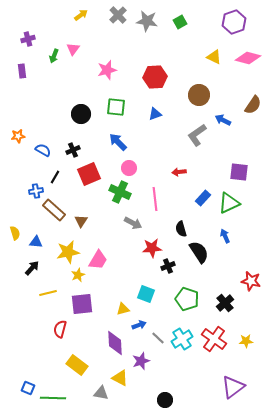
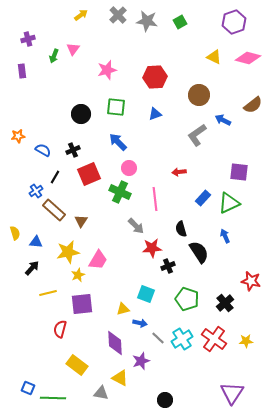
brown semicircle at (253, 105): rotated 18 degrees clockwise
blue cross at (36, 191): rotated 24 degrees counterclockwise
gray arrow at (133, 223): moved 3 px right, 3 px down; rotated 18 degrees clockwise
blue arrow at (139, 325): moved 1 px right, 2 px up; rotated 32 degrees clockwise
purple triangle at (233, 387): moved 1 px left, 6 px down; rotated 20 degrees counterclockwise
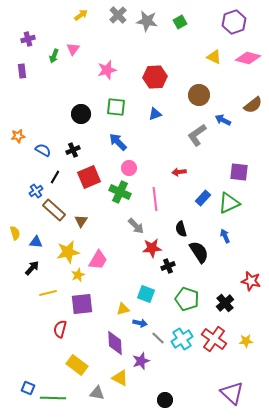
red square at (89, 174): moved 3 px down
gray triangle at (101, 393): moved 4 px left
purple triangle at (232, 393): rotated 20 degrees counterclockwise
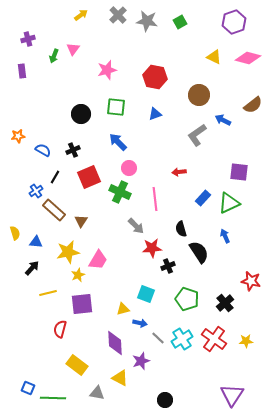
red hexagon at (155, 77): rotated 15 degrees clockwise
purple triangle at (232, 393): moved 2 px down; rotated 20 degrees clockwise
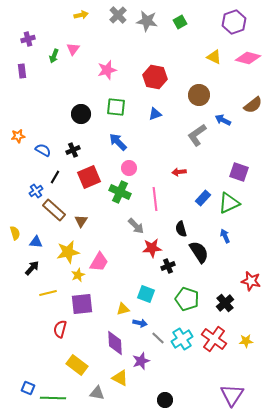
yellow arrow at (81, 15): rotated 24 degrees clockwise
purple square at (239, 172): rotated 12 degrees clockwise
pink trapezoid at (98, 260): moved 1 px right, 2 px down
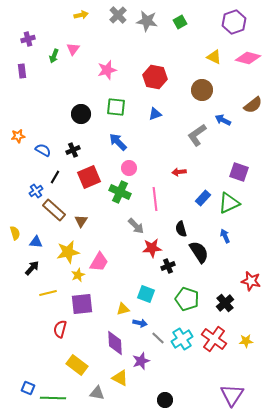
brown circle at (199, 95): moved 3 px right, 5 px up
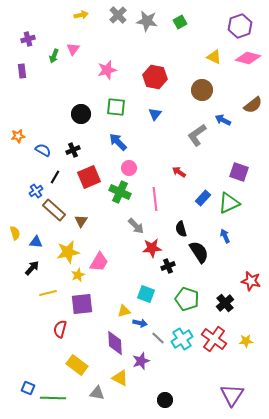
purple hexagon at (234, 22): moved 6 px right, 4 px down
blue triangle at (155, 114): rotated 32 degrees counterclockwise
red arrow at (179, 172): rotated 40 degrees clockwise
yellow triangle at (123, 309): moved 1 px right, 2 px down
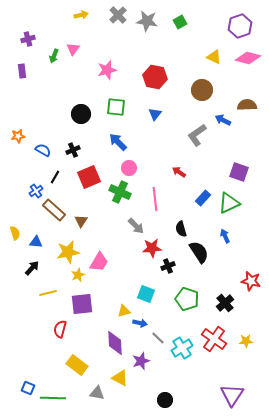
brown semicircle at (253, 105): moved 6 px left; rotated 144 degrees counterclockwise
cyan cross at (182, 339): moved 9 px down
